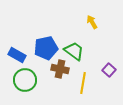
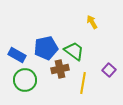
brown cross: rotated 24 degrees counterclockwise
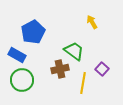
blue pentagon: moved 13 px left, 16 px up; rotated 15 degrees counterclockwise
purple square: moved 7 px left, 1 px up
green circle: moved 3 px left
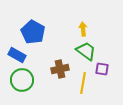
yellow arrow: moved 9 px left, 7 px down; rotated 24 degrees clockwise
blue pentagon: rotated 15 degrees counterclockwise
green trapezoid: moved 12 px right
purple square: rotated 32 degrees counterclockwise
